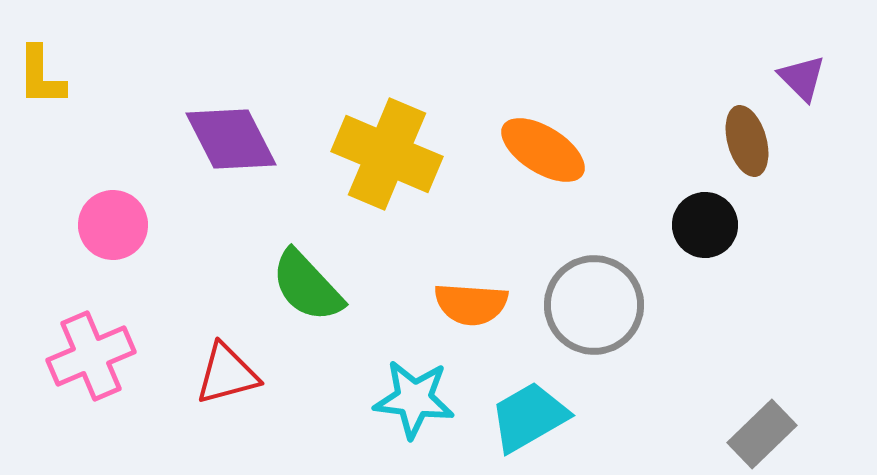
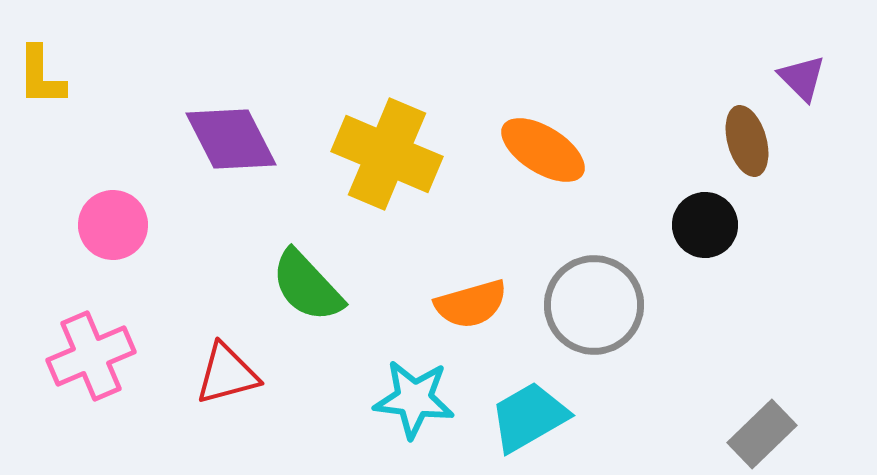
orange semicircle: rotated 20 degrees counterclockwise
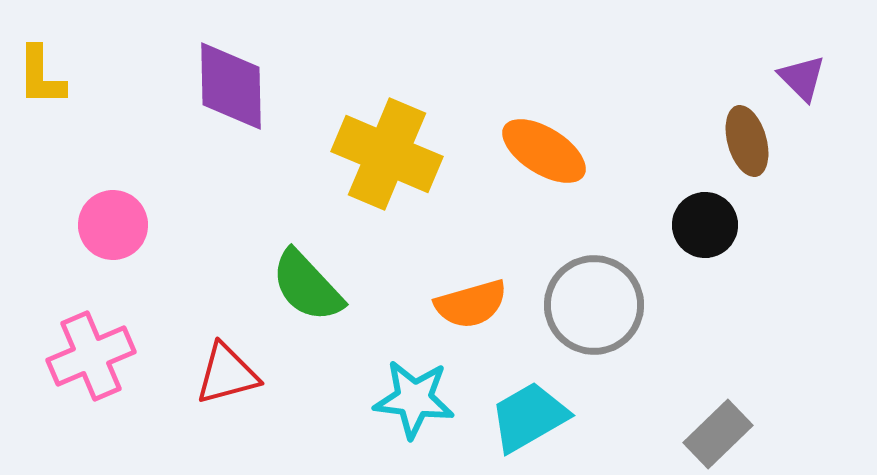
purple diamond: moved 53 px up; rotated 26 degrees clockwise
orange ellipse: moved 1 px right, 1 px down
gray rectangle: moved 44 px left
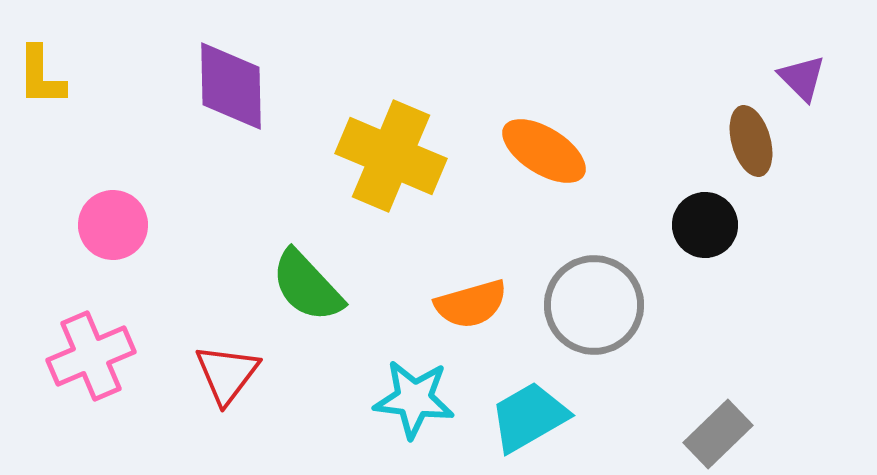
brown ellipse: moved 4 px right
yellow cross: moved 4 px right, 2 px down
red triangle: rotated 38 degrees counterclockwise
